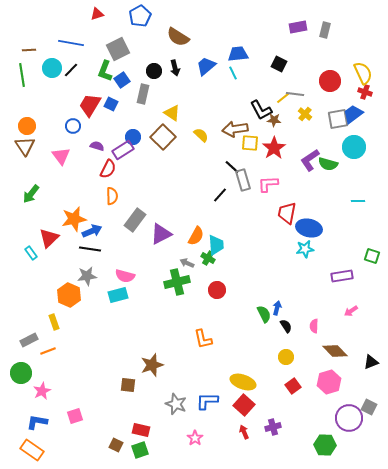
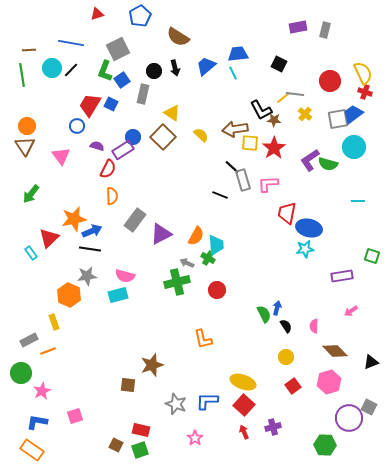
blue circle at (73, 126): moved 4 px right
black line at (220, 195): rotated 70 degrees clockwise
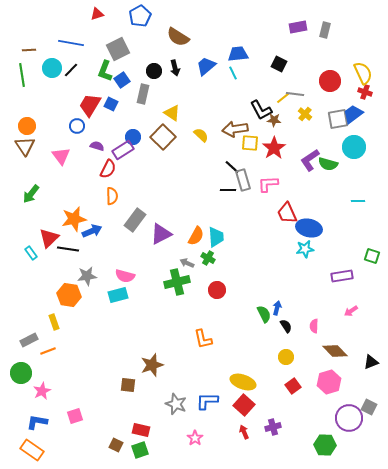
black line at (220, 195): moved 8 px right, 5 px up; rotated 21 degrees counterclockwise
red trapezoid at (287, 213): rotated 35 degrees counterclockwise
cyan trapezoid at (216, 245): moved 8 px up
black line at (90, 249): moved 22 px left
orange hexagon at (69, 295): rotated 15 degrees counterclockwise
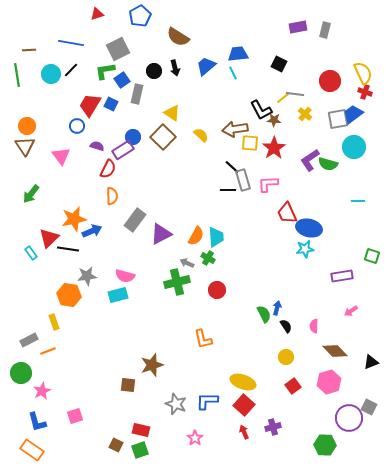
cyan circle at (52, 68): moved 1 px left, 6 px down
green L-shape at (105, 71): rotated 60 degrees clockwise
green line at (22, 75): moved 5 px left
gray rectangle at (143, 94): moved 6 px left
blue L-shape at (37, 422): rotated 115 degrees counterclockwise
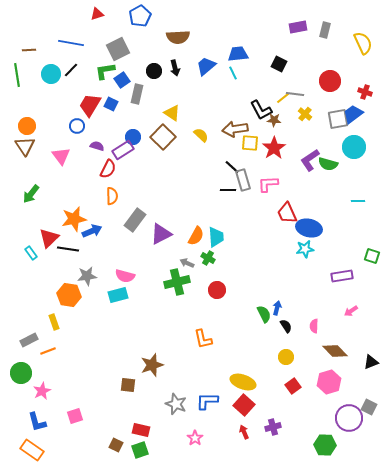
brown semicircle at (178, 37): rotated 35 degrees counterclockwise
yellow semicircle at (363, 73): moved 30 px up
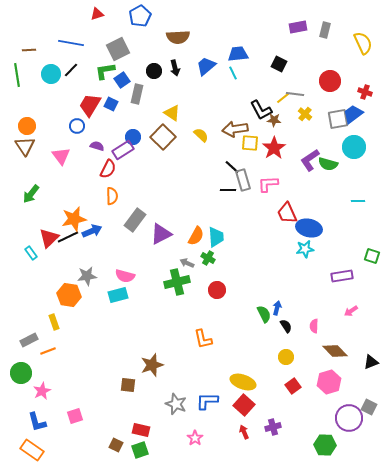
black line at (68, 249): moved 12 px up; rotated 35 degrees counterclockwise
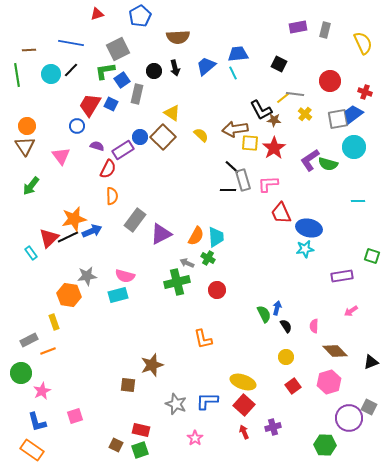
blue circle at (133, 137): moved 7 px right
green arrow at (31, 194): moved 8 px up
red trapezoid at (287, 213): moved 6 px left
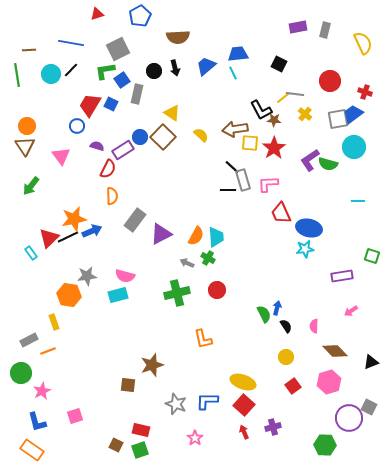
green cross at (177, 282): moved 11 px down
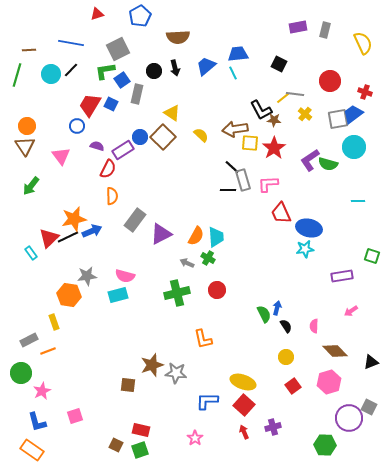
green line at (17, 75): rotated 25 degrees clockwise
gray star at (176, 404): moved 31 px up; rotated 15 degrees counterclockwise
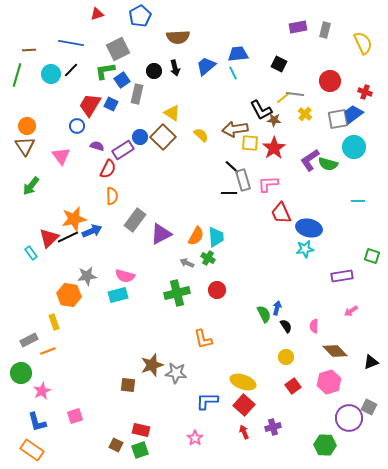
black line at (228, 190): moved 1 px right, 3 px down
